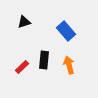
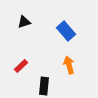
black rectangle: moved 26 px down
red rectangle: moved 1 px left, 1 px up
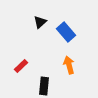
black triangle: moved 16 px right; rotated 24 degrees counterclockwise
blue rectangle: moved 1 px down
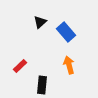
red rectangle: moved 1 px left
black rectangle: moved 2 px left, 1 px up
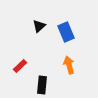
black triangle: moved 1 px left, 4 px down
blue rectangle: rotated 18 degrees clockwise
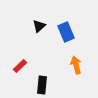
orange arrow: moved 7 px right
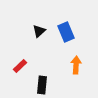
black triangle: moved 5 px down
orange arrow: rotated 18 degrees clockwise
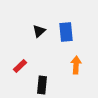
blue rectangle: rotated 18 degrees clockwise
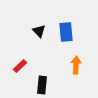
black triangle: rotated 32 degrees counterclockwise
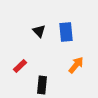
orange arrow: rotated 36 degrees clockwise
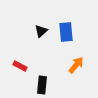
black triangle: moved 2 px right; rotated 32 degrees clockwise
red rectangle: rotated 72 degrees clockwise
